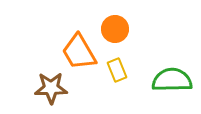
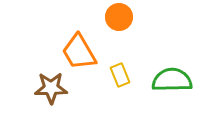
orange circle: moved 4 px right, 12 px up
yellow rectangle: moved 3 px right, 5 px down
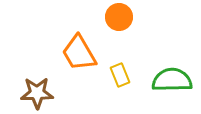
orange trapezoid: moved 1 px down
brown star: moved 14 px left, 5 px down
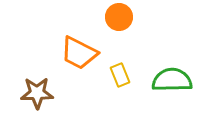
orange trapezoid: rotated 33 degrees counterclockwise
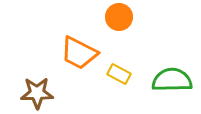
yellow rectangle: moved 1 px left, 1 px up; rotated 40 degrees counterclockwise
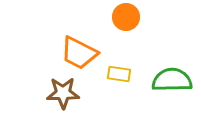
orange circle: moved 7 px right
yellow rectangle: rotated 20 degrees counterclockwise
brown star: moved 26 px right
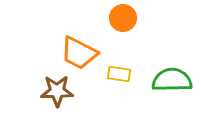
orange circle: moved 3 px left, 1 px down
brown star: moved 6 px left, 2 px up
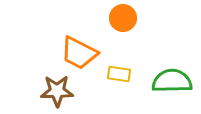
green semicircle: moved 1 px down
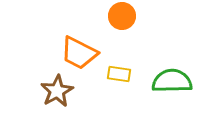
orange circle: moved 1 px left, 2 px up
brown star: rotated 28 degrees counterclockwise
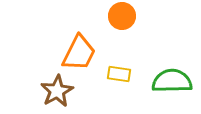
orange trapezoid: rotated 90 degrees counterclockwise
